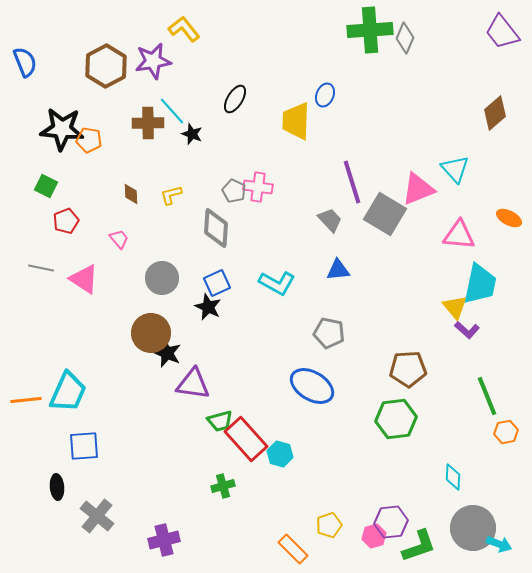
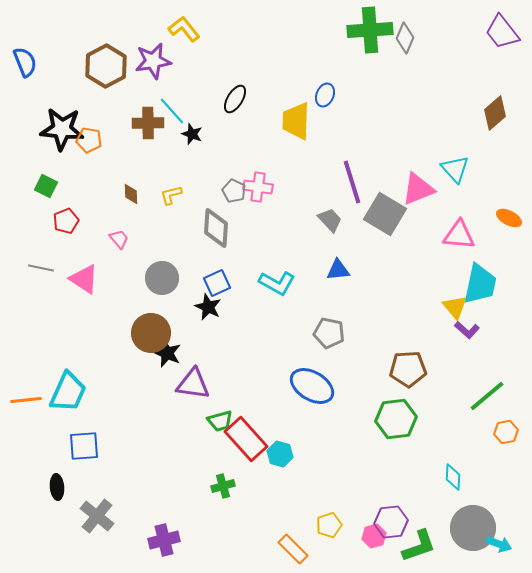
green line at (487, 396): rotated 72 degrees clockwise
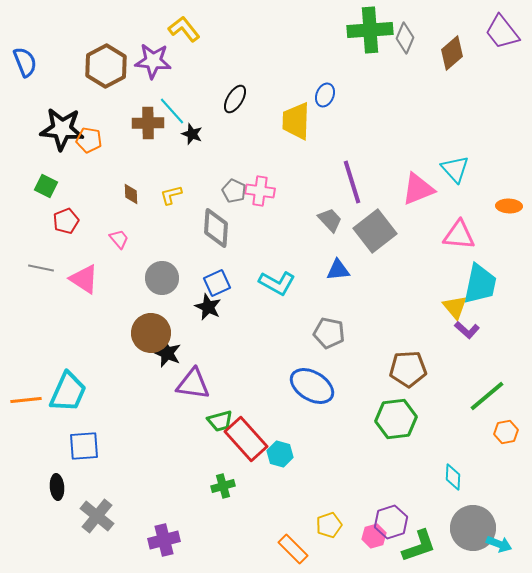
purple star at (153, 61): rotated 15 degrees clockwise
brown diamond at (495, 113): moved 43 px left, 60 px up
pink cross at (258, 187): moved 2 px right, 4 px down
gray square at (385, 214): moved 10 px left, 17 px down; rotated 21 degrees clockwise
orange ellipse at (509, 218): moved 12 px up; rotated 25 degrees counterclockwise
purple hexagon at (391, 522): rotated 12 degrees counterclockwise
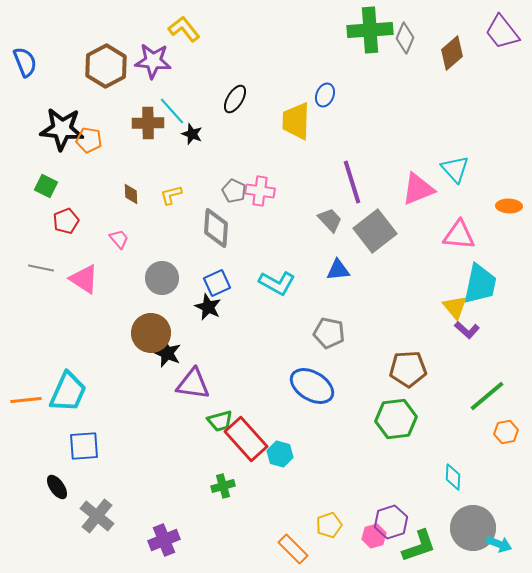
black ellipse at (57, 487): rotated 30 degrees counterclockwise
purple cross at (164, 540): rotated 8 degrees counterclockwise
